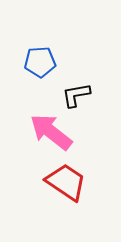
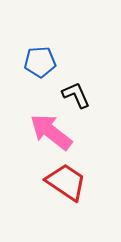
black L-shape: rotated 76 degrees clockwise
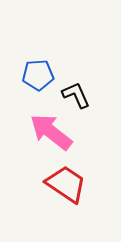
blue pentagon: moved 2 px left, 13 px down
red trapezoid: moved 2 px down
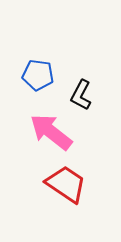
blue pentagon: rotated 12 degrees clockwise
black L-shape: moved 5 px right; rotated 128 degrees counterclockwise
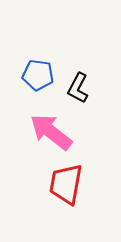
black L-shape: moved 3 px left, 7 px up
red trapezoid: rotated 114 degrees counterclockwise
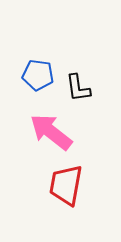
black L-shape: rotated 36 degrees counterclockwise
red trapezoid: moved 1 px down
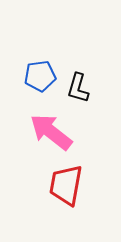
blue pentagon: moved 2 px right, 1 px down; rotated 16 degrees counterclockwise
black L-shape: rotated 24 degrees clockwise
